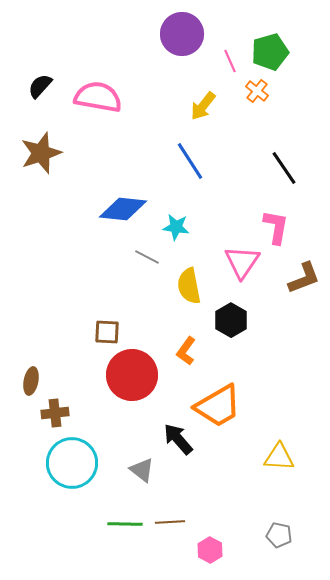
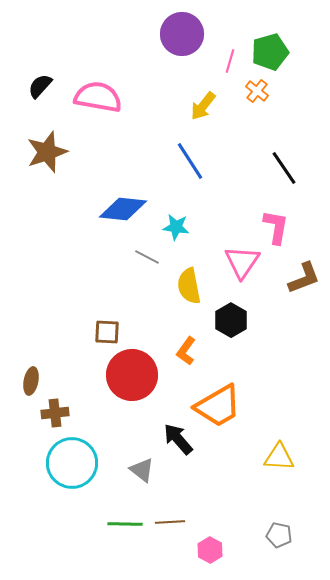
pink line: rotated 40 degrees clockwise
brown star: moved 6 px right, 1 px up
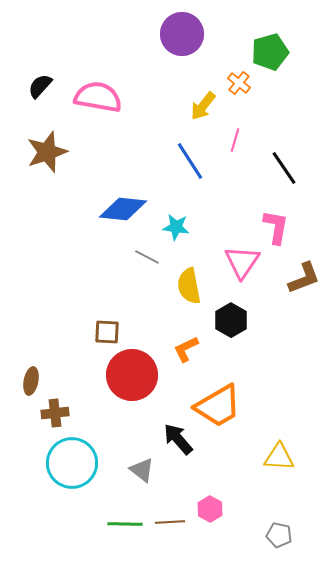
pink line: moved 5 px right, 79 px down
orange cross: moved 18 px left, 8 px up
orange L-shape: moved 2 px up; rotated 28 degrees clockwise
pink hexagon: moved 41 px up
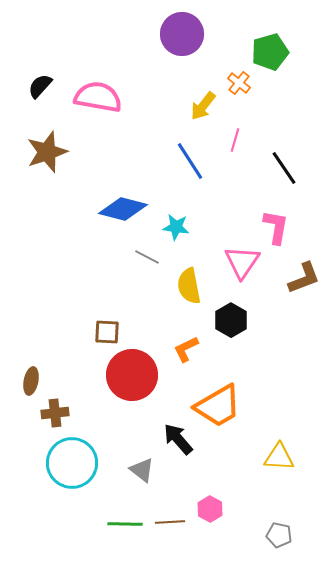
blue diamond: rotated 9 degrees clockwise
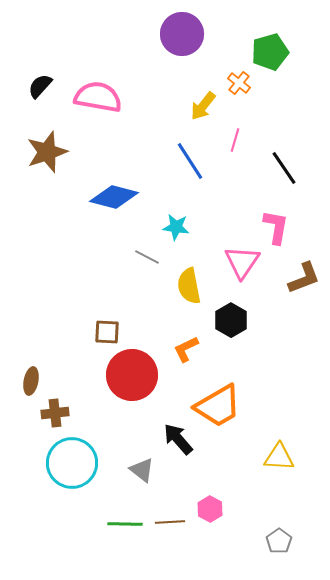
blue diamond: moved 9 px left, 12 px up
gray pentagon: moved 6 px down; rotated 25 degrees clockwise
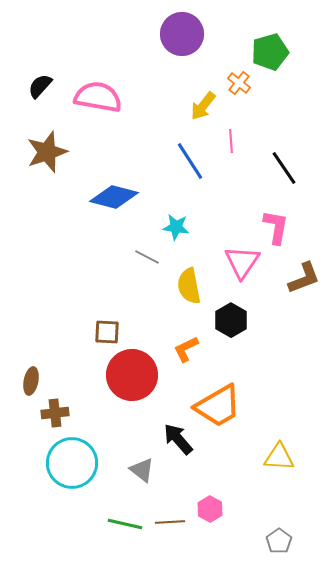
pink line: moved 4 px left, 1 px down; rotated 20 degrees counterclockwise
green line: rotated 12 degrees clockwise
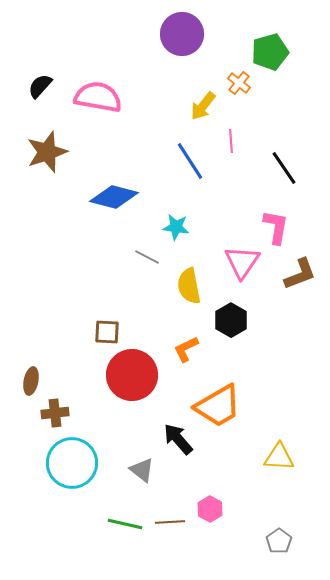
brown L-shape: moved 4 px left, 4 px up
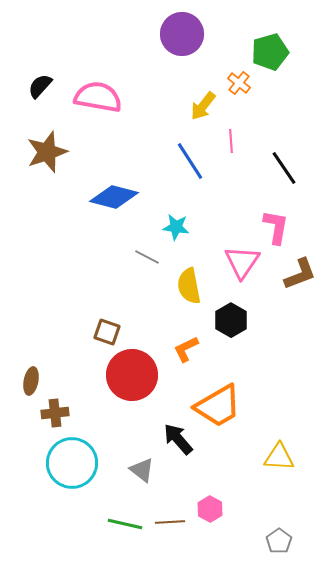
brown square: rotated 16 degrees clockwise
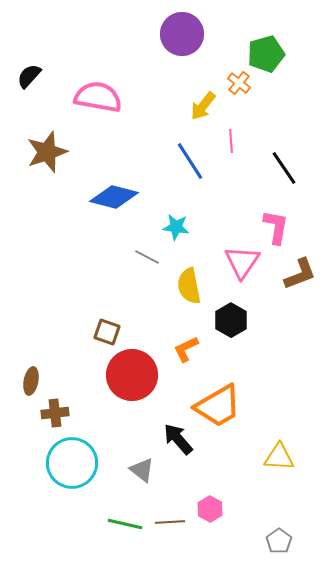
green pentagon: moved 4 px left, 2 px down
black semicircle: moved 11 px left, 10 px up
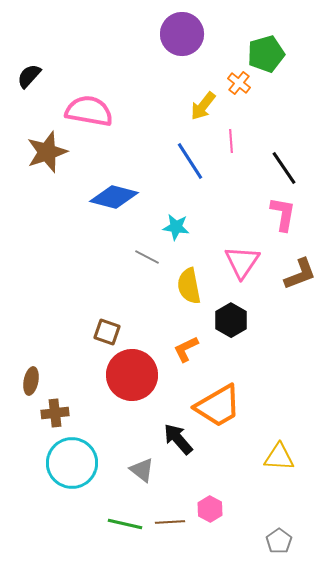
pink semicircle: moved 9 px left, 14 px down
pink L-shape: moved 7 px right, 13 px up
